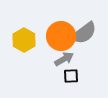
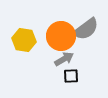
gray semicircle: moved 2 px right, 4 px up
yellow hexagon: rotated 20 degrees counterclockwise
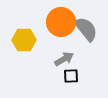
gray semicircle: rotated 92 degrees counterclockwise
orange circle: moved 14 px up
yellow hexagon: rotated 10 degrees counterclockwise
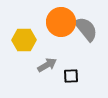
gray arrow: moved 17 px left, 6 px down
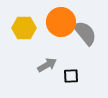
gray semicircle: moved 1 px left, 4 px down
yellow hexagon: moved 12 px up
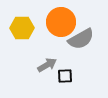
yellow hexagon: moved 2 px left
gray semicircle: moved 4 px left, 6 px down; rotated 100 degrees clockwise
black square: moved 6 px left
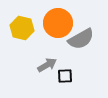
orange circle: moved 3 px left, 1 px down
yellow hexagon: rotated 15 degrees clockwise
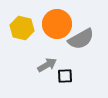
orange circle: moved 1 px left, 1 px down
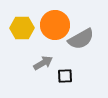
orange circle: moved 2 px left, 1 px down
yellow hexagon: rotated 15 degrees counterclockwise
gray arrow: moved 4 px left, 2 px up
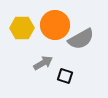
black square: rotated 21 degrees clockwise
